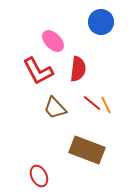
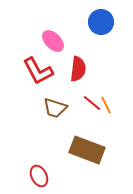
brown trapezoid: rotated 30 degrees counterclockwise
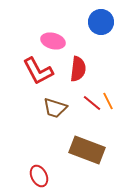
pink ellipse: rotated 30 degrees counterclockwise
orange line: moved 2 px right, 4 px up
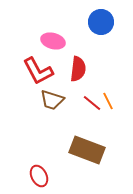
brown trapezoid: moved 3 px left, 8 px up
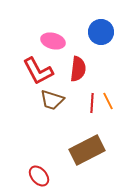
blue circle: moved 10 px down
red line: rotated 54 degrees clockwise
brown rectangle: rotated 48 degrees counterclockwise
red ellipse: rotated 15 degrees counterclockwise
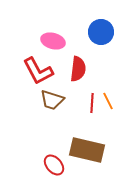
brown rectangle: rotated 40 degrees clockwise
red ellipse: moved 15 px right, 11 px up
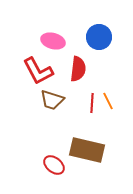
blue circle: moved 2 px left, 5 px down
red ellipse: rotated 10 degrees counterclockwise
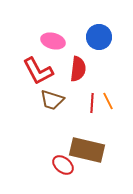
red ellipse: moved 9 px right
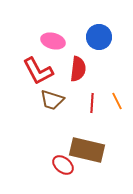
orange line: moved 9 px right
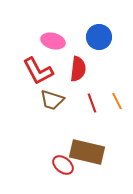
red line: rotated 24 degrees counterclockwise
brown rectangle: moved 2 px down
